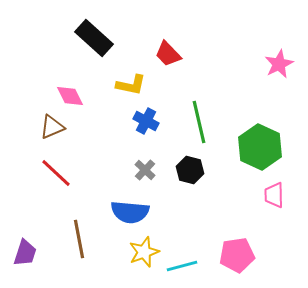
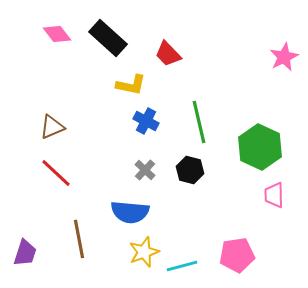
black rectangle: moved 14 px right
pink star: moved 5 px right, 7 px up
pink diamond: moved 13 px left, 62 px up; rotated 12 degrees counterclockwise
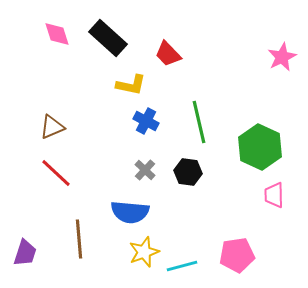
pink diamond: rotated 20 degrees clockwise
pink star: moved 2 px left
black hexagon: moved 2 px left, 2 px down; rotated 8 degrees counterclockwise
brown line: rotated 6 degrees clockwise
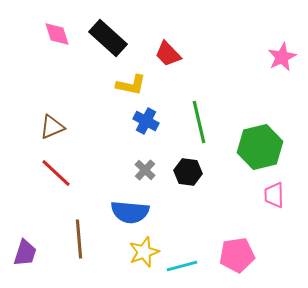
green hexagon: rotated 21 degrees clockwise
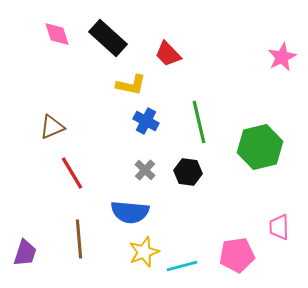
red line: moved 16 px right; rotated 16 degrees clockwise
pink trapezoid: moved 5 px right, 32 px down
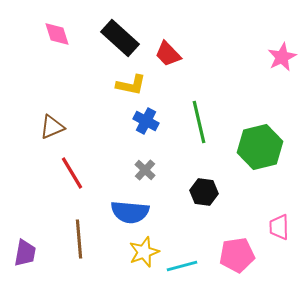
black rectangle: moved 12 px right
black hexagon: moved 16 px right, 20 px down
purple trapezoid: rotated 8 degrees counterclockwise
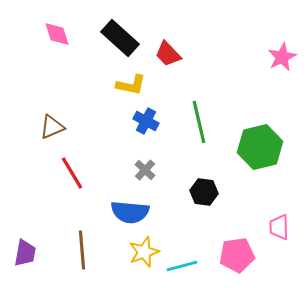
brown line: moved 3 px right, 11 px down
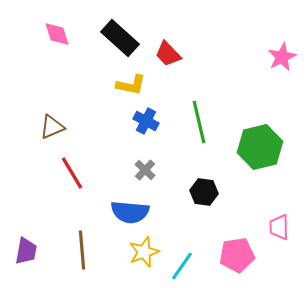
purple trapezoid: moved 1 px right, 2 px up
cyan line: rotated 40 degrees counterclockwise
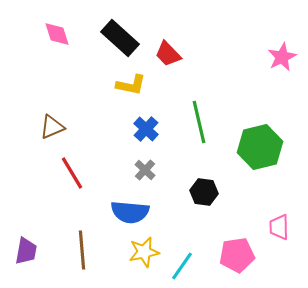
blue cross: moved 8 px down; rotated 15 degrees clockwise
yellow star: rotated 8 degrees clockwise
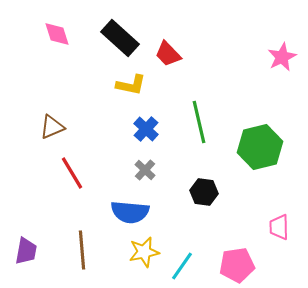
pink pentagon: moved 10 px down
